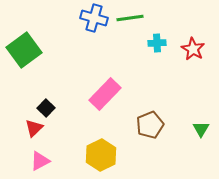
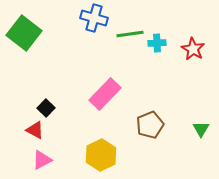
green line: moved 16 px down
green square: moved 17 px up; rotated 16 degrees counterclockwise
red triangle: moved 1 px right, 2 px down; rotated 48 degrees counterclockwise
pink triangle: moved 2 px right, 1 px up
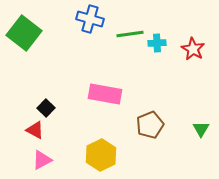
blue cross: moved 4 px left, 1 px down
pink rectangle: rotated 56 degrees clockwise
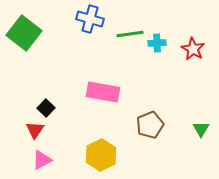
pink rectangle: moved 2 px left, 2 px up
red triangle: rotated 36 degrees clockwise
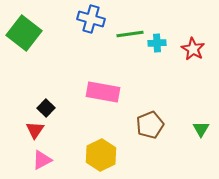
blue cross: moved 1 px right
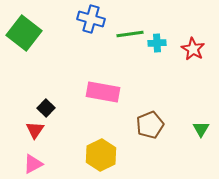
pink triangle: moved 9 px left, 4 px down
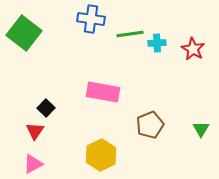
blue cross: rotated 8 degrees counterclockwise
red triangle: moved 1 px down
